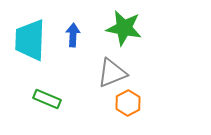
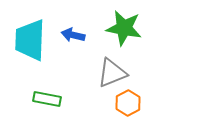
blue arrow: rotated 80 degrees counterclockwise
green rectangle: rotated 12 degrees counterclockwise
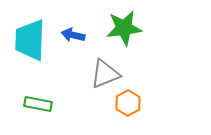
green star: rotated 18 degrees counterclockwise
gray triangle: moved 7 px left, 1 px down
green rectangle: moved 9 px left, 5 px down
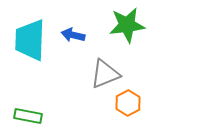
green star: moved 3 px right, 3 px up
green rectangle: moved 10 px left, 12 px down
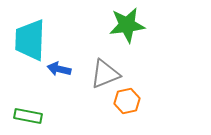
blue arrow: moved 14 px left, 34 px down
orange hexagon: moved 1 px left, 2 px up; rotated 15 degrees clockwise
